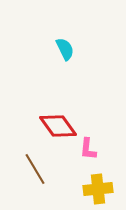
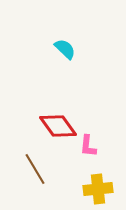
cyan semicircle: rotated 20 degrees counterclockwise
pink L-shape: moved 3 px up
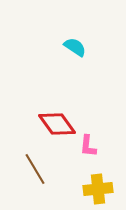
cyan semicircle: moved 10 px right, 2 px up; rotated 10 degrees counterclockwise
red diamond: moved 1 px left, 2 px up
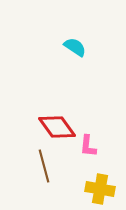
red diamond: moved 3 px down
brown line: moved 9 px right, 3 px up; rotated 16 degrees clockwise
yellow cross: moved 2 px right; rotated 16 degrees clockwise
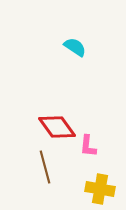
brown line: moved 1 px right, 1 px down
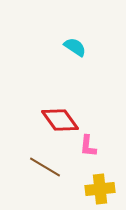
red diamond: moved 3 px right, 7 px up
brown line: rotated 44 degrees counterclockwise
yellow cross: rotated 16 degrees counterclockwise
